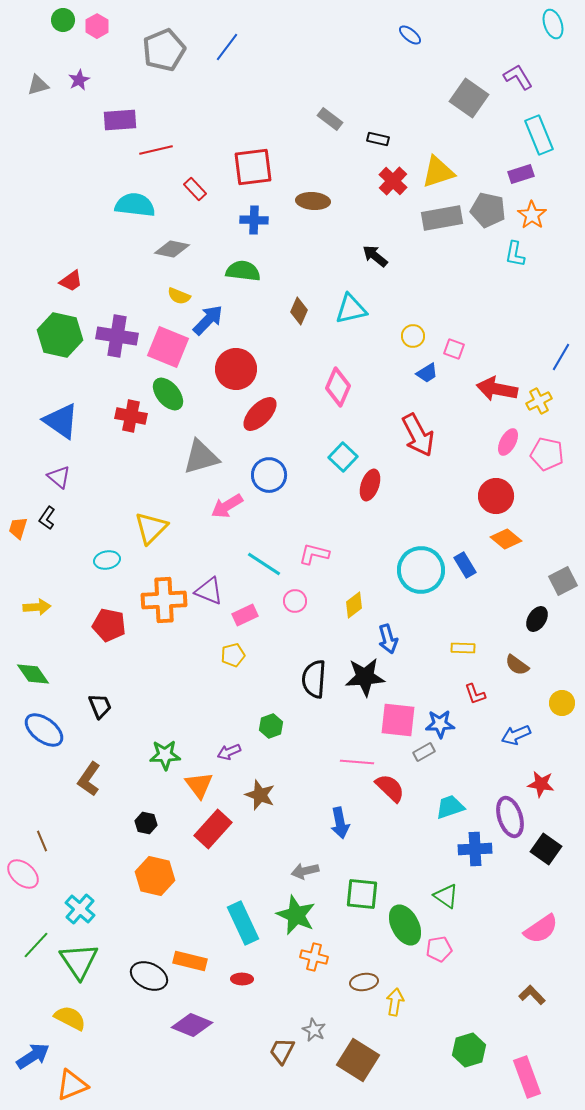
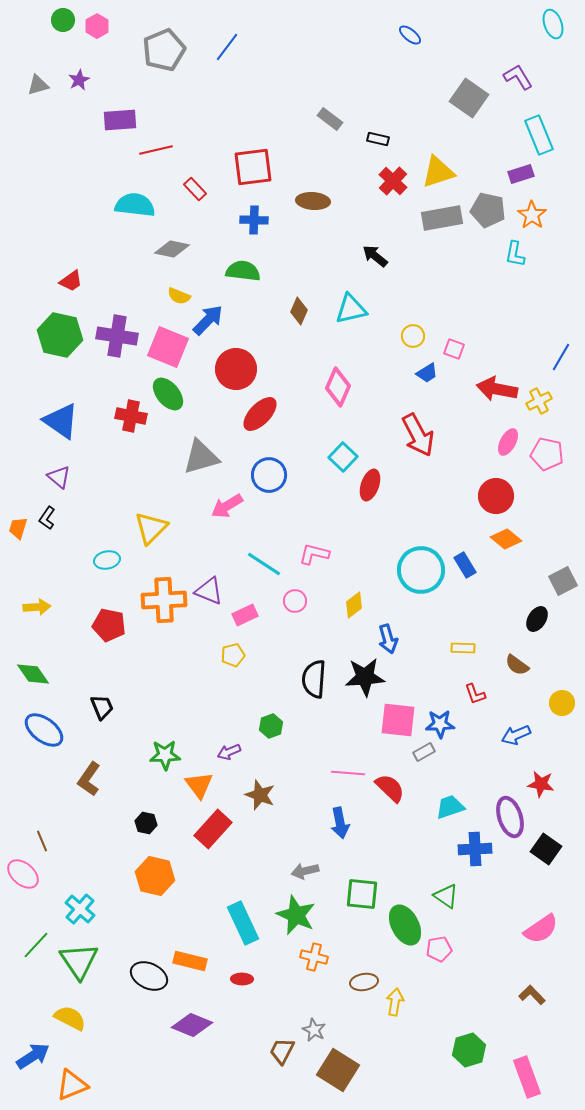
black trapezoid at (100, 706): moved 2 px right, 1 px down
pink line at (357, 762): moved 9 px left, 11 px down
brown square at (358, 1060): moved 20 px left, 10 px down
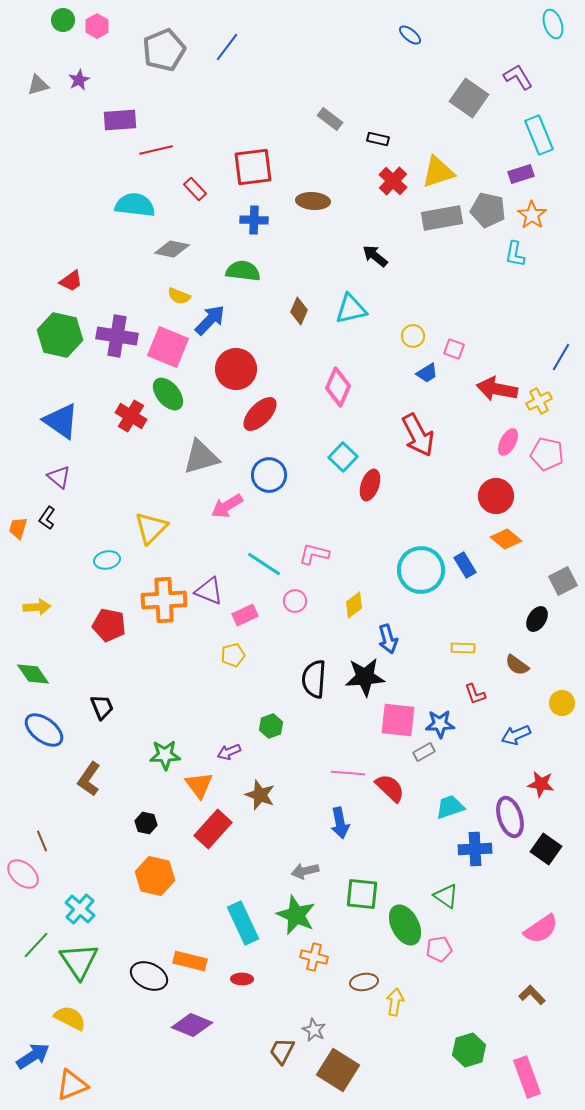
blue arrow at (208, 320): moved 2 px right
red cross at (131, 416): rotated 20 degrees clockwise
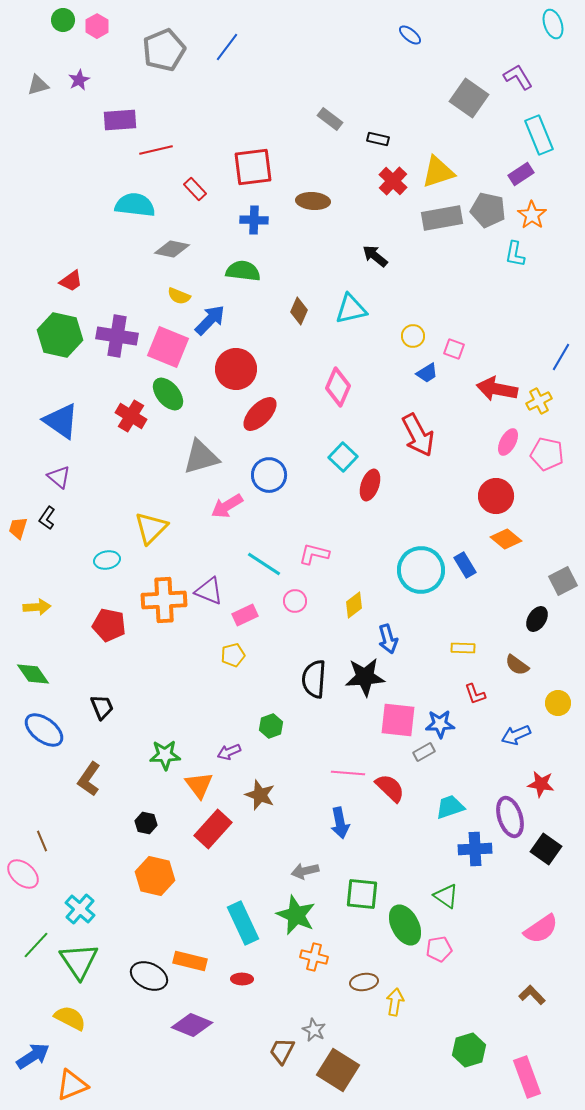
purple rectangle at (521, 174): rotated 15 degrees counterclockwise
yellow circle at (562, 703): moved 4 px left
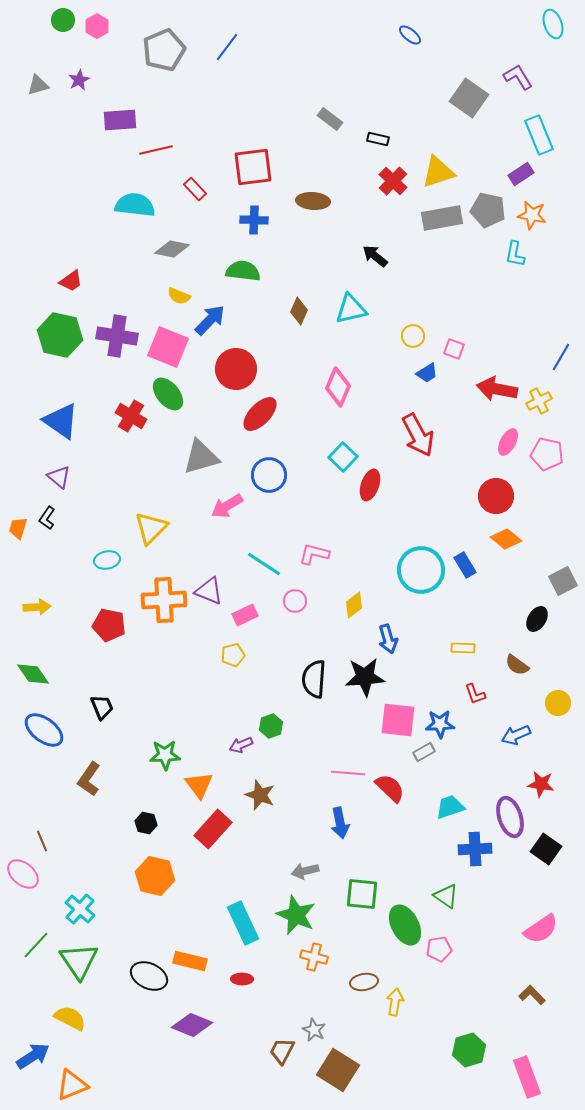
orange star at (532, 215): rotated 24 degrees counterclockwise
purple arrow at (229, 752): moved 12 px right, 7 px up
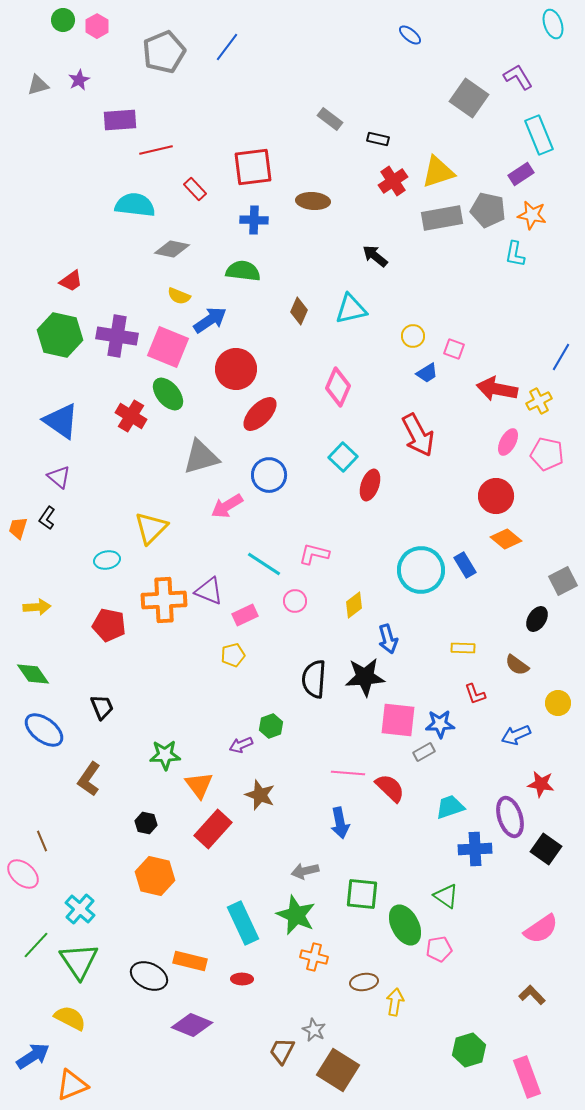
gray pentagon at (164, 50): moved 2 px down
red cross at (393, 181): rotated 12 degrees clockwise
blue arrow at (210, 320): rotated 12 degrees clockwise
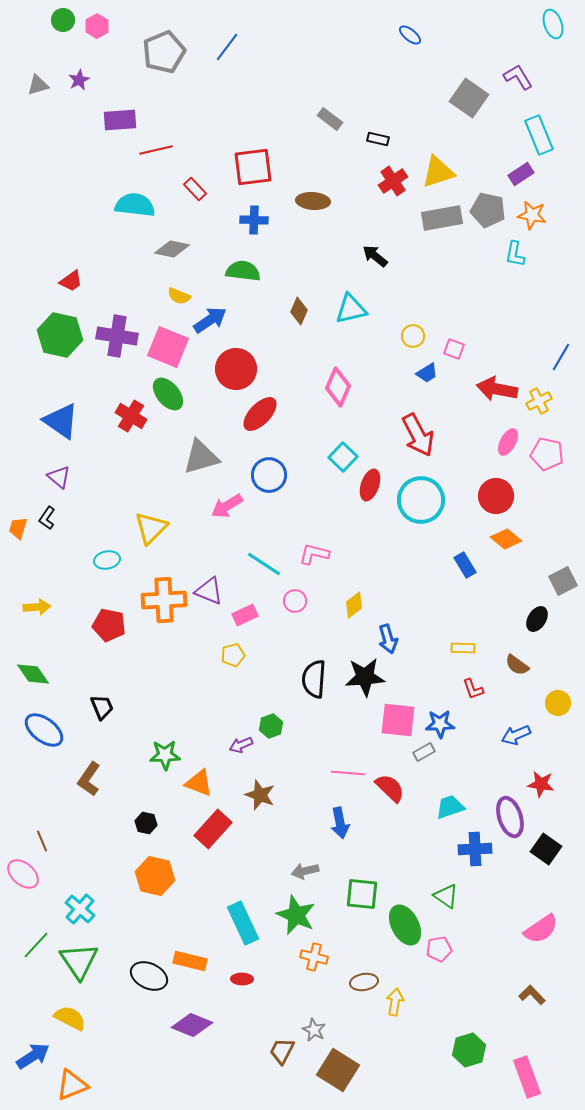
cyan circle at (421, 570): moved 70 px up
red L-shape at (475, 694): moved 2 px left, 5 px up
orange triangle at (199, 785): moved 2 px up; rotated 32 degrees counterclockwise
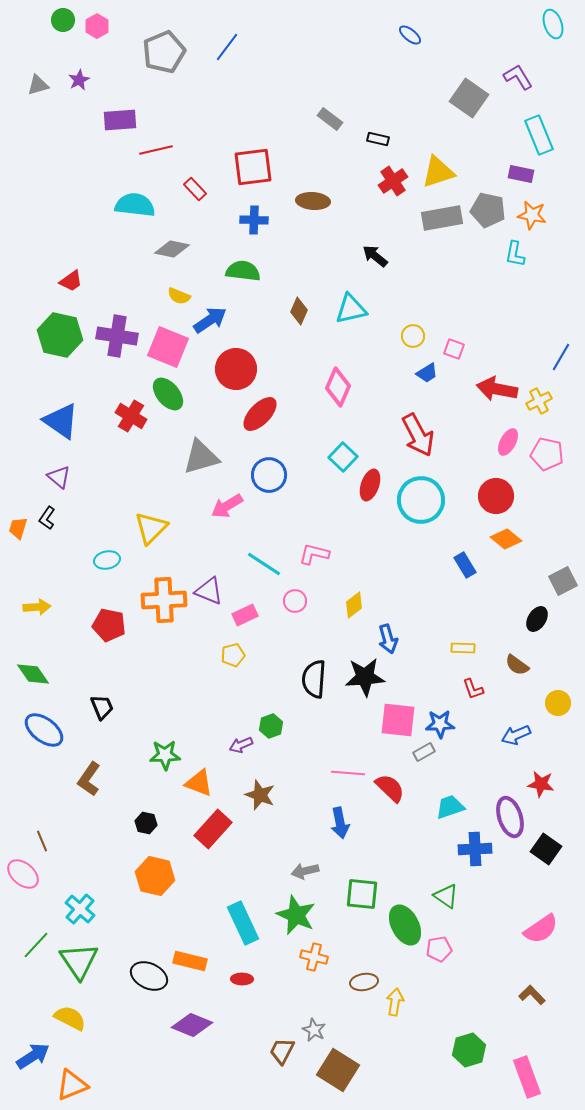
purple rectangle at (521, 174): rotated 45 degrees clockwise
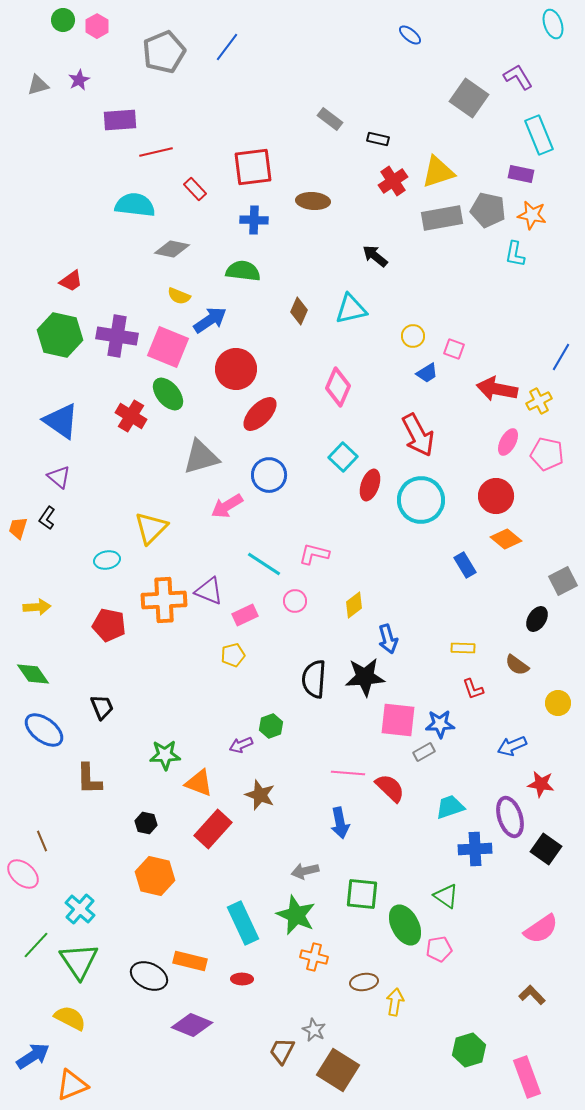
red line at (156, 150): moved 2 px down
blue arrow at (516, 735): moved 4 px left, 11 px down
brown L-shape at (89, 779): rotated 36 degrees counterclockwise
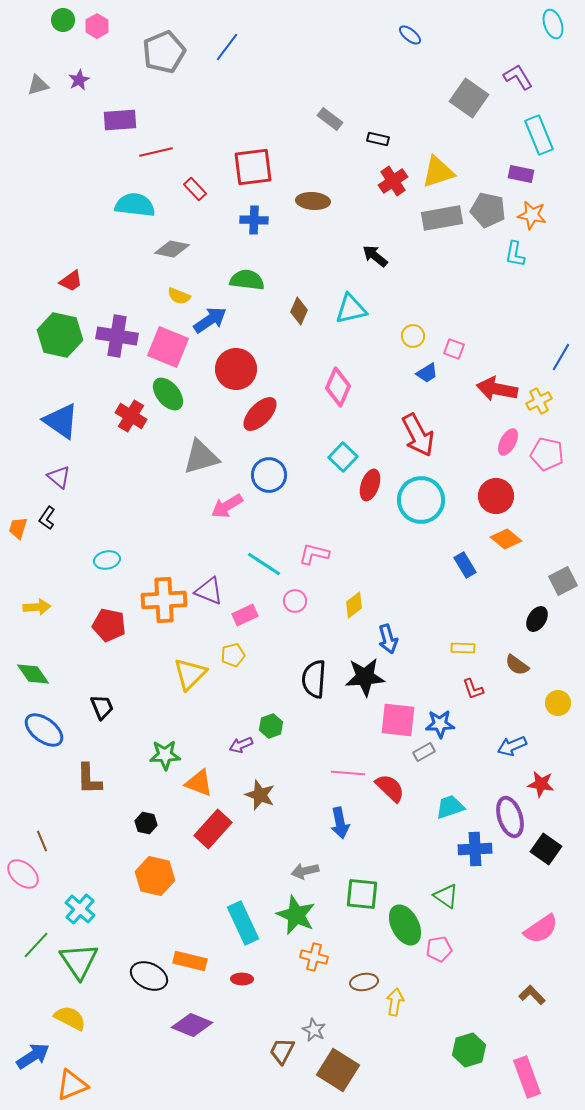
green semicircle at (243, 271): moved 4 px right, 9 px down
yellow triangle at (151, 528): moved 39 px right, 146 px down
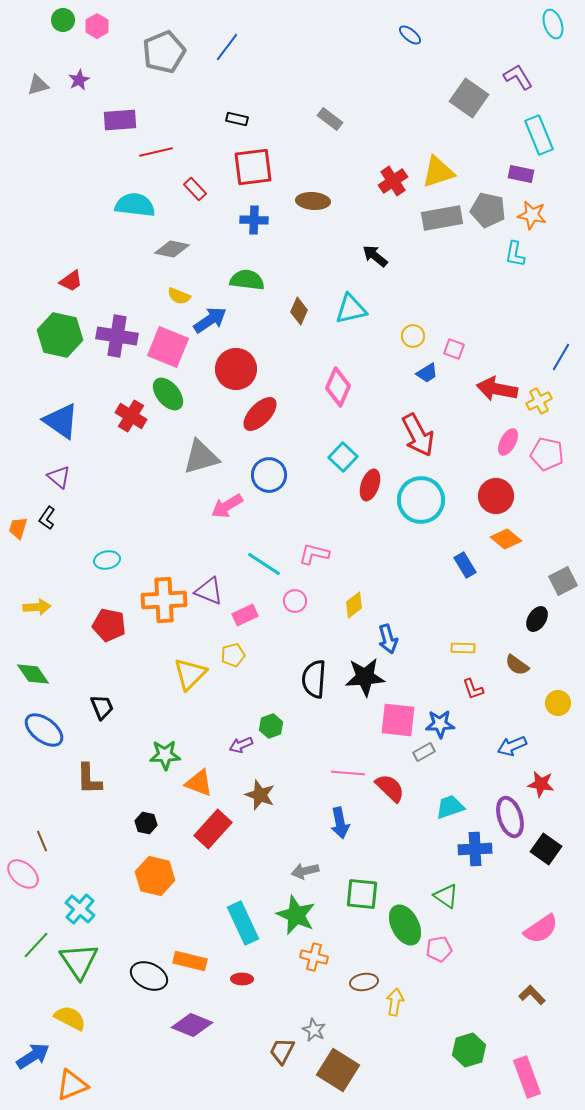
black rectangle at (378, 139): moved 141 px left, 20 px up
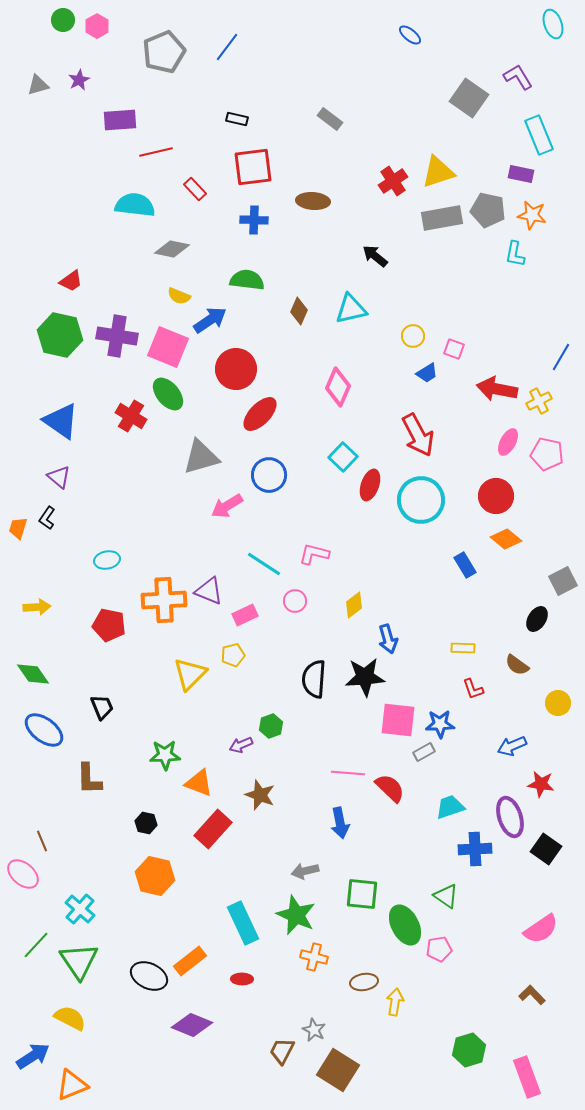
orange rectangle at (190, 961): rotated 52 degrees counterclockwise
